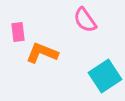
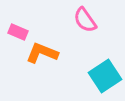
pink rectangle: rotated 60 degrees counterclockwise
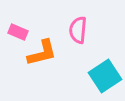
pink semicircle: moved 7 px left, 10 px down; rotated 40 degrees clockwise
orange L-shape: rotated 144 degrees clockwise
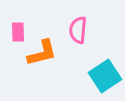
pink rectangle: rotated 66 degrees clockwise
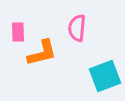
pink semicircle: moved 1 px left, 2 px up
cyan square: rotated 12 degrees clockwise
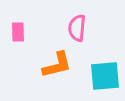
orange L-shape: moved 15 px right, 12 px down
cyan square: rotated 16 degrees clockwise
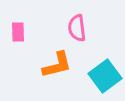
pink semicircle: rotated 12 degrees counterclockwise
cyan square: rotated 32 degrees counterclockwise
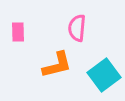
pink semicircle: rotated 12 degrees clockwise
cyan square: moved 1 px left, 1 px up
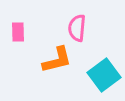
orange L-shape: moved 5 px up
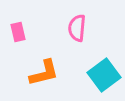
pink rectangle: rotated 12 degrees counterclockwise
orange L-shape: moved 13 px left, 13 px down
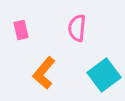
pink rectangle: moved 3 px right, 2 px up
orange L-shape: rotated 144 degrees clockwise
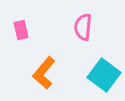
pink semicircle: moved 6 px right, 1 px up
cyan square: rotated 16 degrees counterclockwise
